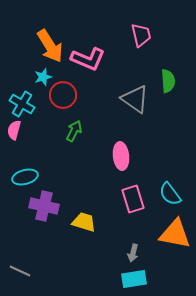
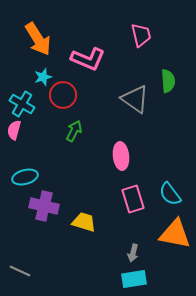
orange arrow: moved 12 px left, 7 px up
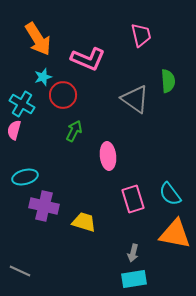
pink ellipse: moved 13 px left
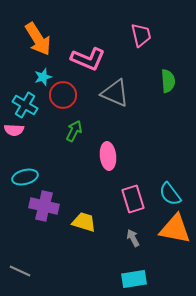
gray triangle: moved 20 px left, 6 px up; rotated 12 degrees counterclockwise
cyan cross: moved 3 px right, 1 px down
pink semicircle: rotated 102 degrees counterclockwise
orange triangle: moved 5 px up
gray arrow: moved 15 px up; rotated 138 degrees clockwise
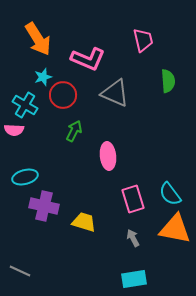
pink trapezoid: moved 2 px right, 5 px down
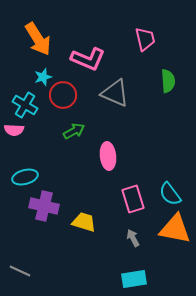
pink trapezoid: moved 2 px right, 1 px up
green arrow: rotated 35 degrees clockwise
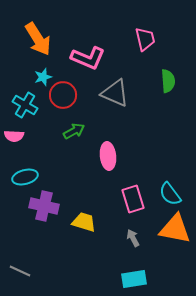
pink L-shape: moved 1 px up
pink semicircle: moved 6 px down
